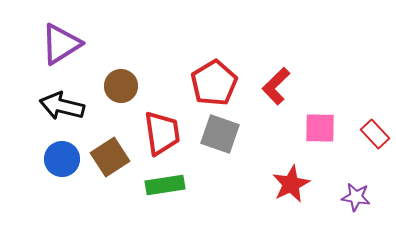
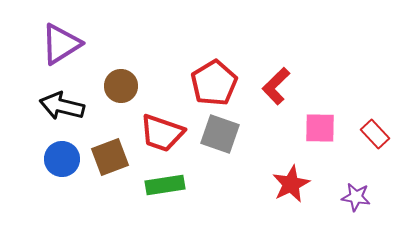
red trapezoid: rotated 117 degrees clockwise
brown square: rotated 12 degrees clockwise
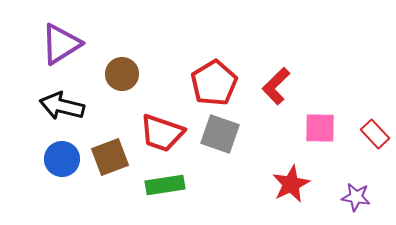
brown circle: moved 1 px right, 12 px up
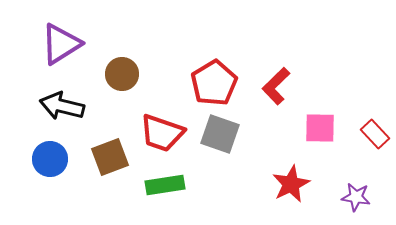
blue circle: moved 12 px left
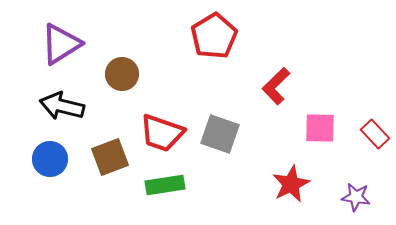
red pentagon: moved 47 px up
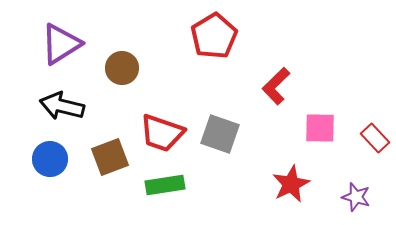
brown circle: moved 6 px up
red rectangle: moved 4 px down
purple star: rotated 8 degrees clockwise
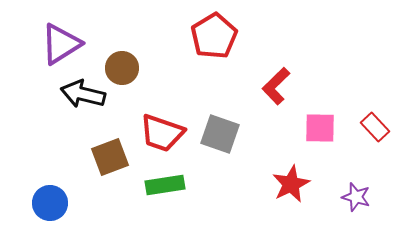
black arrow: moved 21 px right, 12 px up
red rectangle: moved 11 px up
blue circle: moved 44 px down
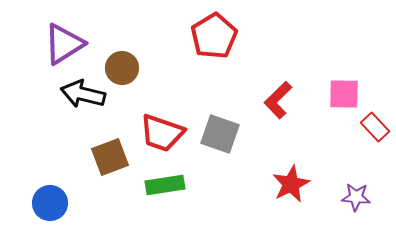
purple triangle: moved 3 px right
red L-shape: moved 2 px right, 14 px down
pink square: moved 24 px right, 34 px up
purple star: rotated 12 degrees counterclockwise
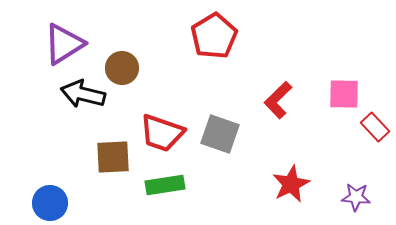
brown square: moved 3 px right; rotated 18 degrees clockwise
